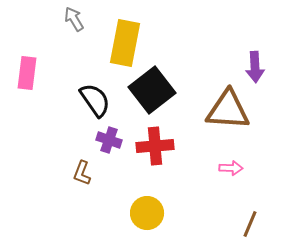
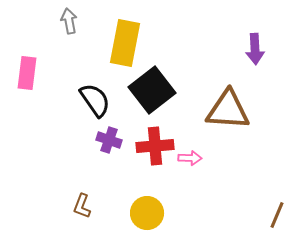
gray arrow: moved 5 px left, 2 px down; rotated 20 degrees clockwise
purple arrow: moved 18 px up
pink arrow: moved 41 px left, 10 px up
brown L-shape: moved 33 px down
brown line: moved 27 px right, 9 px up
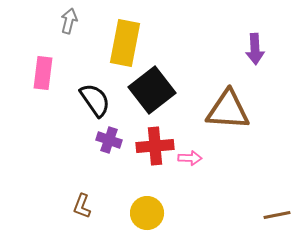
gray arrow: rotated 25 degrees clockwise
pink rectangle: moved 16 px right
brown line: rotated 56 degrees clockwise
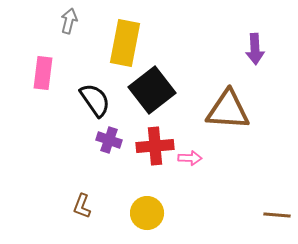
brown line: rotated 16 degrees clockwise
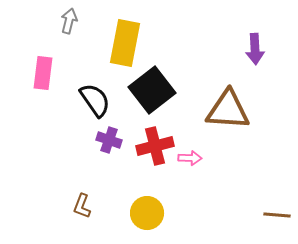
red cross: rotated 9 degrees counterclockwise
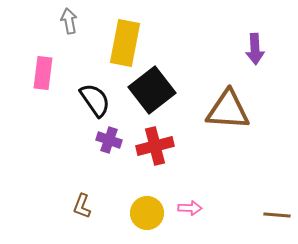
gray arrow: rotated 25 degrees counterclockwise
pink arrow: moved 50 px down
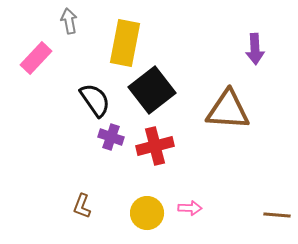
pink rectangle: moved 7 px left, 15 px up; rotated 36 degrees clockwise
purple cross: moved 2 px right, 3 px up
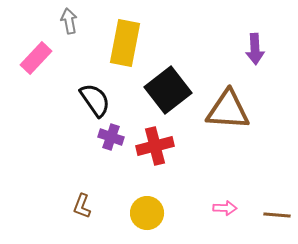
black square: moved 16 px right
pink arrow: moved 35 px right
